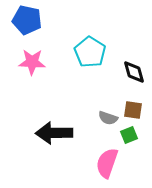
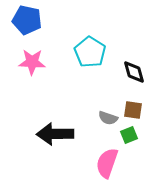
black arrow: moved 1 px right, 1 px down
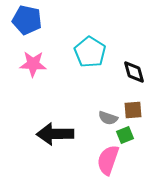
pink star: moved 1 px right, 2 px down
brown square: rotated 12 degrees counterclockwise
green square: moved 4 px left
pink semicircle: moved 1 px right, 3 px up
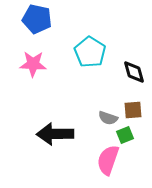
blue pentagon: moved 10 px right, 1 px up
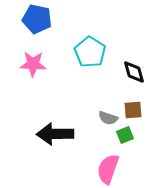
pink semicircle: moved 9 px down
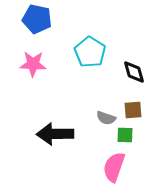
gray semicircle: moved 2 px left
green square: rotated 24 degrees clockwise
pink semicircle: moved 6 px right, 2 px up
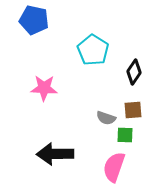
blue pentagon: moved 3 px left, 1 px down
cyan pentagon: moved 3 px right, 2 px up
pink star: moved 11 px right, 24 px down
black diamond: rotated 50 degrees clockwise
black arrow: moved 20 px down
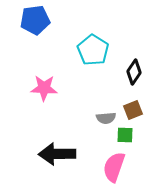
blue pentagon: moved 1 px right; rotated 20 degrees counterclockwise
brown square: rotated 18 degrees counterclockwise
gray semicircle: rotated 24 degrees counterclockwise
black arrow: moved 2 px right
